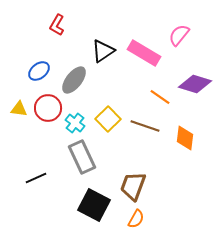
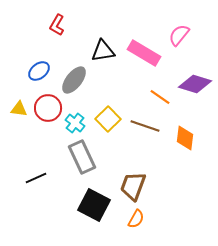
black triangle: rotated 25 degrees clockwise
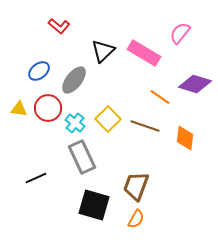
red L-shape: moved 2 px right, 1 px down; rotated 80 degrees counterclockwise
pink semicircle: moved 1 px right, 2 px up
black triangle: rotated 35 degrees counterclockwise
brown trapezoid: moved 3 px right
black square: rotated 12 degrees counterclockwise
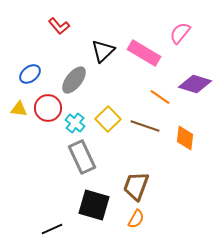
red L-shape: rotated 10 degrees clockwise
blue ellipse: moved 9 px left, 3 px down
black line: moved 16 px right, 51 px down
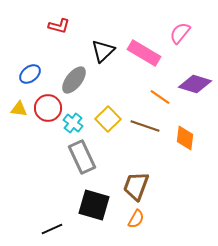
red L-shape: rotated 35 degrees counterclockwise
cyan cross: moved 2 px left
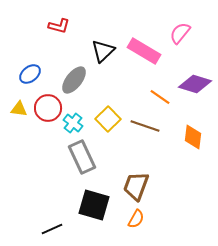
pink rectangle: moved 2 px up
orange diamond: moved 8 px right, 1 px up
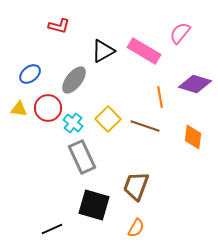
black triangle: rotated 15 degrees clockwise
orange line: rotated 45 degrees clockwise
orange semicircle: moved 9 px down
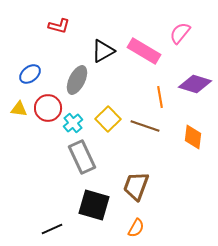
gray ellipse: moved 3 px right; rotated 12 degrees counterclockwise
cyan cross: rotated 12 degrees clockwise
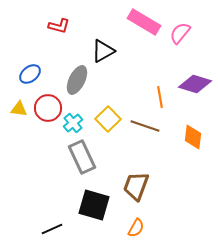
pink rectangle: moved 29 px up
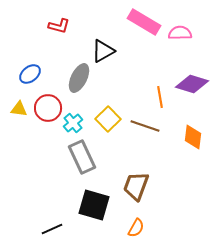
pink semicircle: rotated 50 degrees clockwise
gray ellipse: moved 2 px right, 2 px up
purple diamond: moved 3 px left
